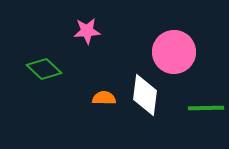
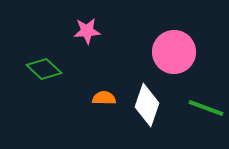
white diamond: moved 2 px right, 10 px down; rotated 12 degrees clockwise
green line: rotated 21 degrees clockwise
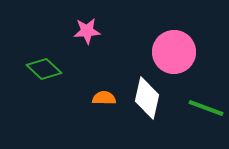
white diamond: moved 7 px up; rotated 6 degrees counterclockwise
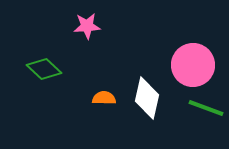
pink star: moved 5 px up
pink circle: moved 19 px right, 13 px down
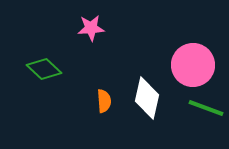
pink star: moved 4 px right, 2 px down
orange semicircle: moved 3 px down; rotated 85 degrees clockwise
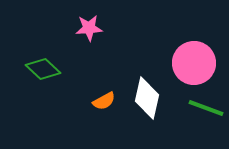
pink star: moved 2 px left
pink circle: moved 1 px right, 2 px up
green diamond: moved 1 px left
orange semicircle: rotated 65 degrees clockwise
